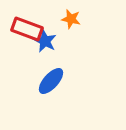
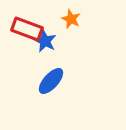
orange star: rotated 12 degrees clockwise
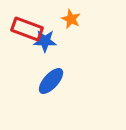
blue star: rotated 25 degrees counterclockwise
